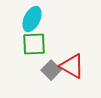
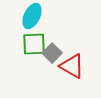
cyan ellipse: moved 3 px up
gray square: moved 1 px right, 17 px up
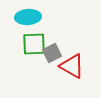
cyan ellipse: moved 4 px left, 1 px down; rotated 60 degrees clockwise
gray square: rotated 18 degrees clockwise
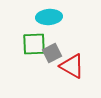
cyan ellipse: moved 21 px right
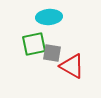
green square: rotated 10 degrees counterclockwise
gray square: rotated 36 degrees clockwise
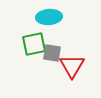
red triangle: rotated 32 degrees clockwise
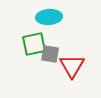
gray square: moved 2 px left, 1 px down
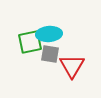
cyan ellipse: moved 17 px down
green square: moved 4 px left, 2 px up
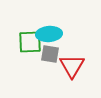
green square: rotated 10 degrees clockwise
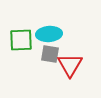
green square: moved 9 px left, 2 px up
red triangle: moved 2 px left, 1 px up
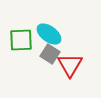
cyan ellipse: rotated 40 degrees clockwise
gray square: rotated 24 degrees clockwise
